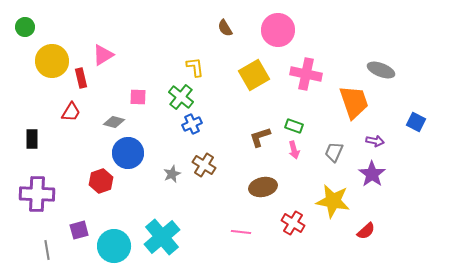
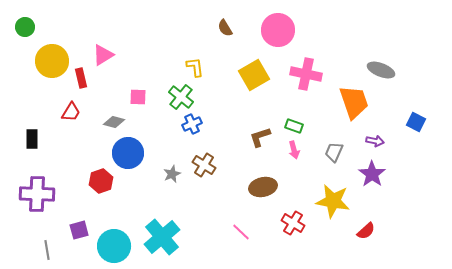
pink line: rotated 36 degrees clockwise
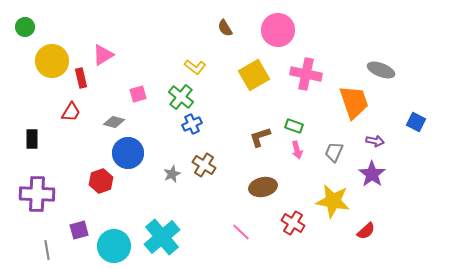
yellow L-shape: rotated 135 degrees clockwise
pink square: moved 3 px up; rotated 18 degrees counterclockwise
pink arrow: moved 3 px right
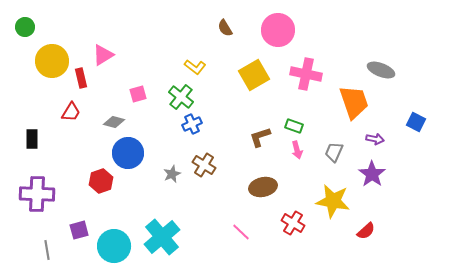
purple arrow: moved 2 px up
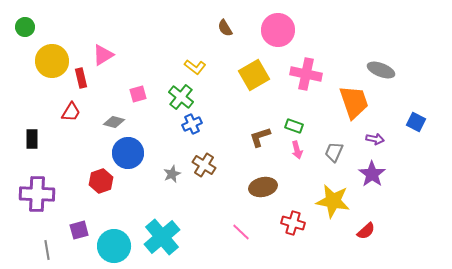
red cross: rotated 15 degrees counterclockwise
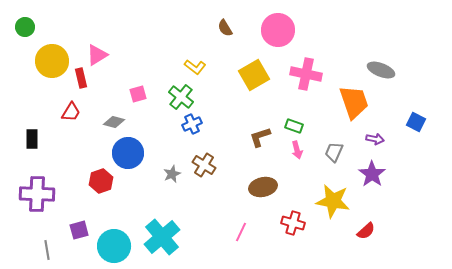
pink triangle: moved 6 px left
pink line: rotated 72 degrees clockwise
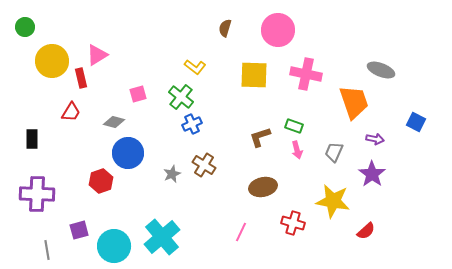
brown semicircle: rotated 48 degrees clockwise
yellow square: rotated 32 degrees clockwise
